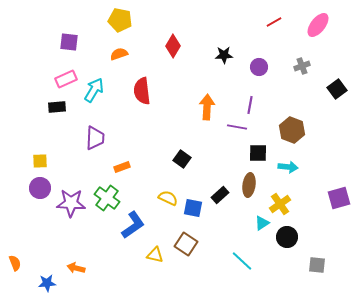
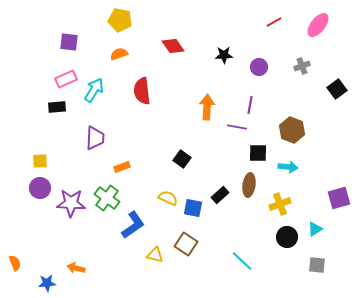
red diamond at (173, 46): rotated 65 degrees counterclockwise
yellow cross at (280, 204): rotated 15 degrees clockwise
cyan triangle at (262, 223): moved 53 px right, 6 px down
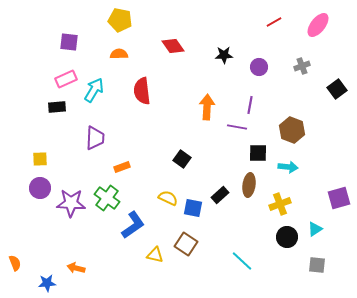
orange semicircle at (119, 54): rotated 18 degrees clockwise
yellow square at (40, 161): moved 2 px up
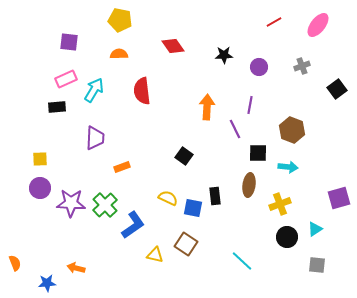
purple line at (237, 127): moved 2 px left, 2 px down; rotated 54 degrees clockwise
black square at (182, 159): moved 2 px right, 3 px up
black rectangle at (220, 195): moved 5 px left, 1 px down; rotated 54 degrees counterclockwise
green cross at (107, 198): moved 2 px left, 7 px down; rotated 10 degrees clockwise
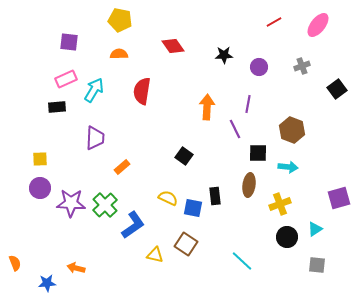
red semicircle at (142, 91): rotated 16 degrees clockwise
purple line at (250, 105): moved 2 px left, 1 px up
orange rectangle at (122, 167): rotated 21 degrees counterclockwise
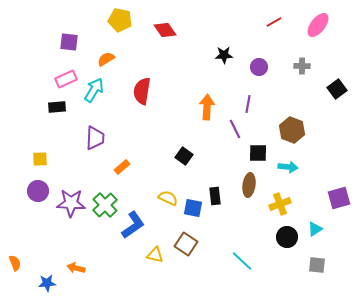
red diamond at (173, 46): moved 8 px left, 16 px up
orange semicircle at (119, 54): moved 13 px left, 5 px down; rotated 30 degrees counterclockwise
gray cross at (302, 66): rotated 21 degrees clockwise
purple circle at (40, 188): moved 2 px left, 3 px down
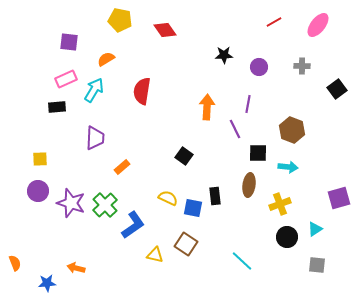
purple star at (71, 203): rotated 16 degrees clockwise
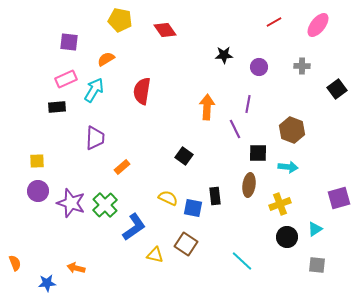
yellow square at (40, 159): moved 3 px left, 2 px down
blue L-shape at (133, 225): moved 1 px right, 2 px down
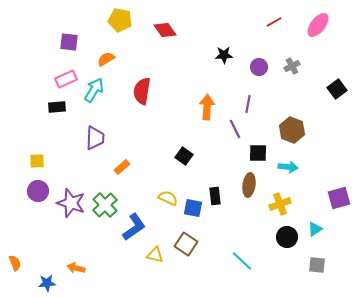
gray cross at (302, 66): moved 10 px left; rotated 28 degrees counterclockwise
